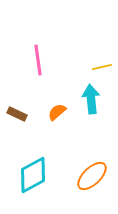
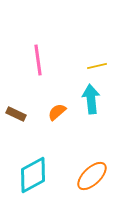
yellow line: moved 5 px left, 1 px up
brown rectangle: moved 1 px left
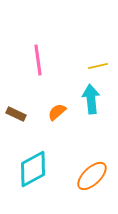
yellow line: moved 1 px right
cyan diamond: moved 6 px up
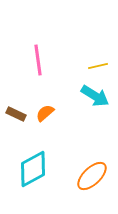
cyan arrow: moved 4 px right, 3 px up; rotated 128 degrees clockwise
orange semicircle: moved 12 px left, 1 px down
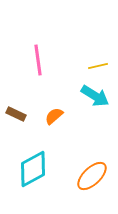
orange semicircle: moved 9 px right, 3 px down
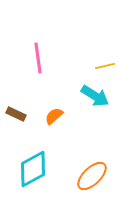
pink line: moved 2 px up
yellow line: moved 7 px right
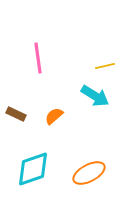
cyan diamond: rotated 9 degrees clockwise
orange ellipse: moved 3 px left, 3 px up; rotated 16 degrees clockwise
